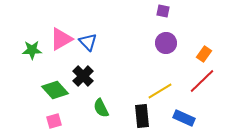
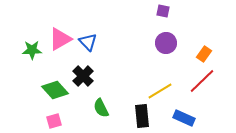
pink triangle: moved 1 px left
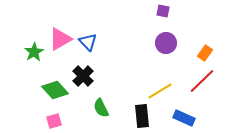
green star: moved 2 px right, 2 px down; rotated 30 degrees counterclockwise
orange rectangle: moved 1 px right, 1 px up
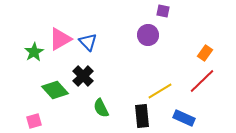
purple circle: moved 18 px left, 8 px up
pink square: moved 20 px left
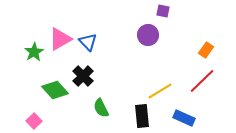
orange rectangle: moved 1 px right, 3 px up
pink square: rotated 28 degrees counterclockwise
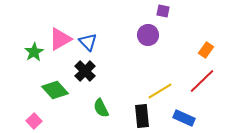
black cross: moved 2 px right, 5 px up
